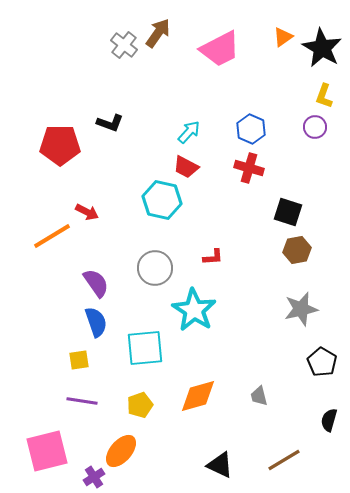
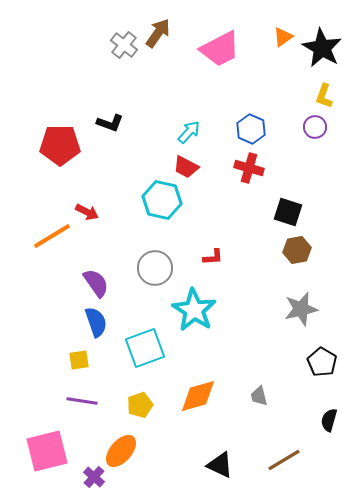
cyan square: rotated 15 degrees counterclockwise
purple cross: rotated 15 degrees counterclockwise
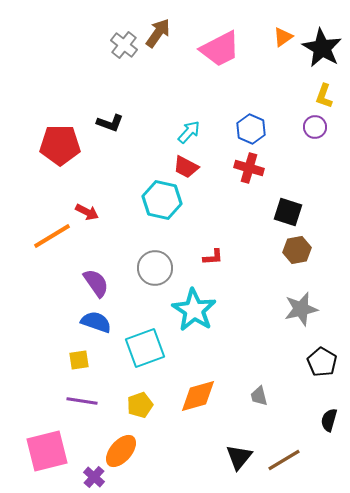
blue semicircle: rotated 52 degrees counterclockwise
black triangle: moved 19 px right, 8 px up; rotated 44 degrees clockwise
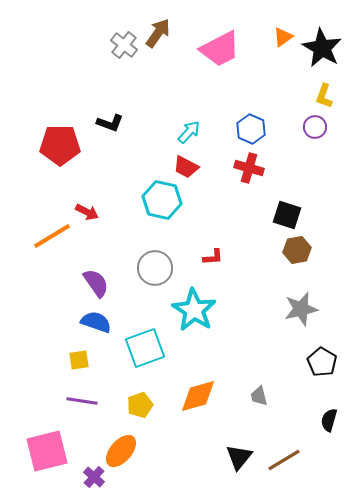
black square: moved 1 px left, 3 px down
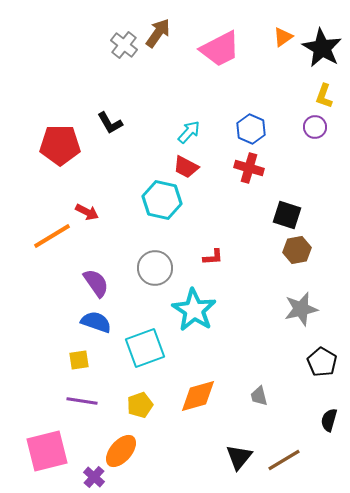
black L-shape: rotated 40 degrees clockwise
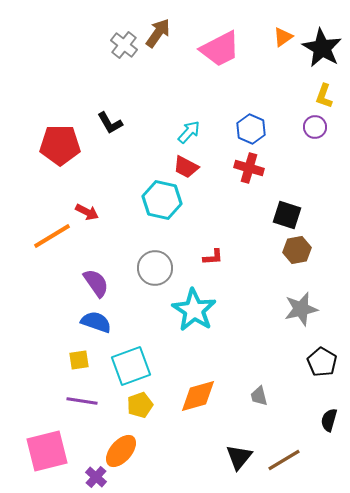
cyan square: moved 14 px left, 18 px down
purple cross: moved 2 px right
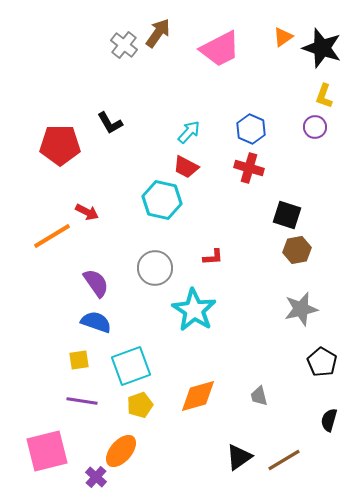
black star: rotated 12 degrees counterclockwise
black triangle: rotated 16 degrees clockwise
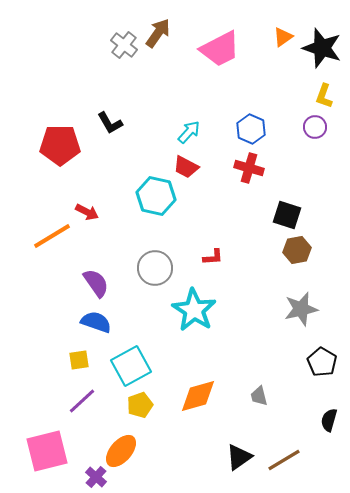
cyan hexagon: moved 6 px left, 4 px up
cyan square: rotated 9 degrees counterclockwise
purple line: rotated 52 degrees counterclockwise
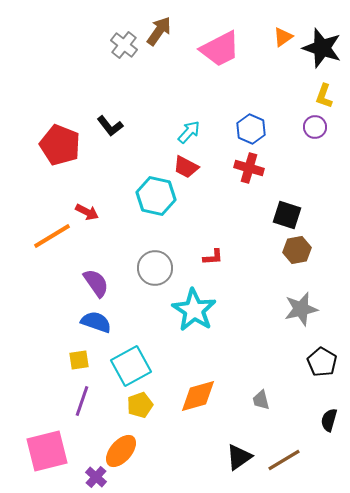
brown arrow: moved 1 px right, 2 px up
black L-shape: moved 3 px down; rotated 8 degrees counterclockwise
red pentagon: rotated 21 degrees clockwise
gray trapezoid: moved 2 px right, 4 px down
purple line: rotated 28 degrees counterclockwise
